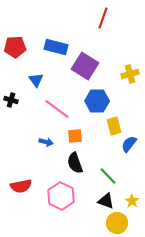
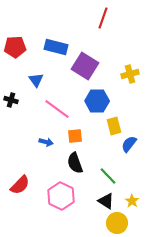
red semicircle: moved 1 px left, 1 px up; rotated 35 degrees counterclockwise
black triangle: rotated 12 degrees clockwise
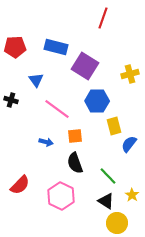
yellow star: moved 6 px up
